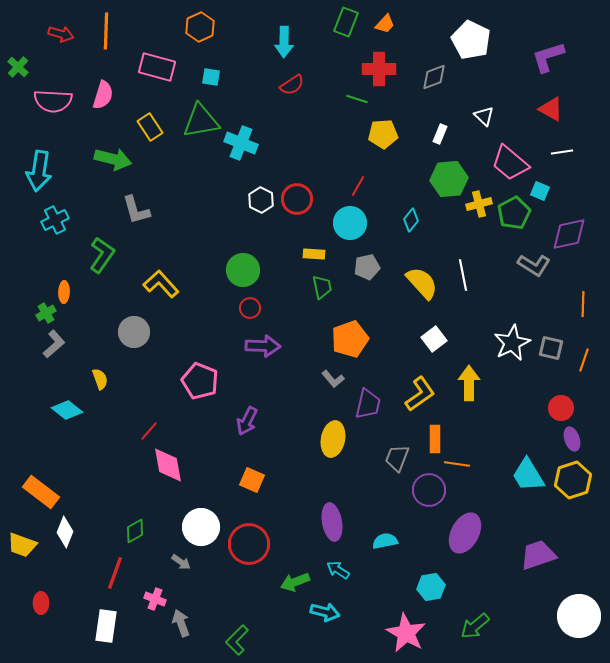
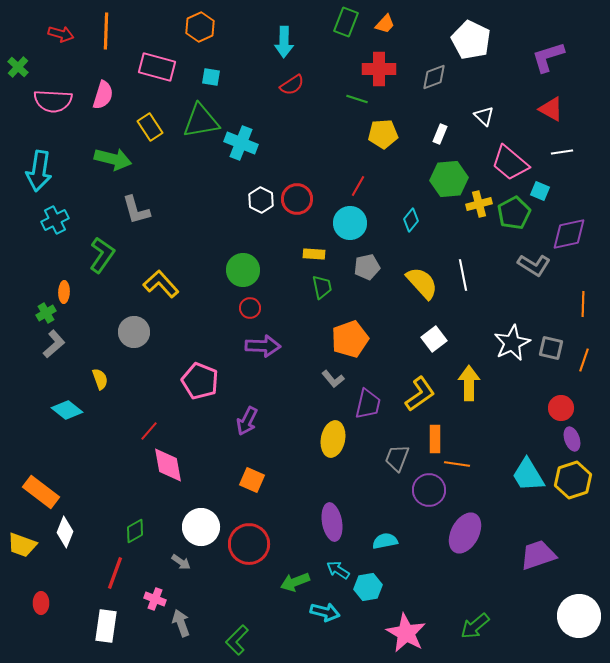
cyan hexagon at (431, 587): moved 63 px left
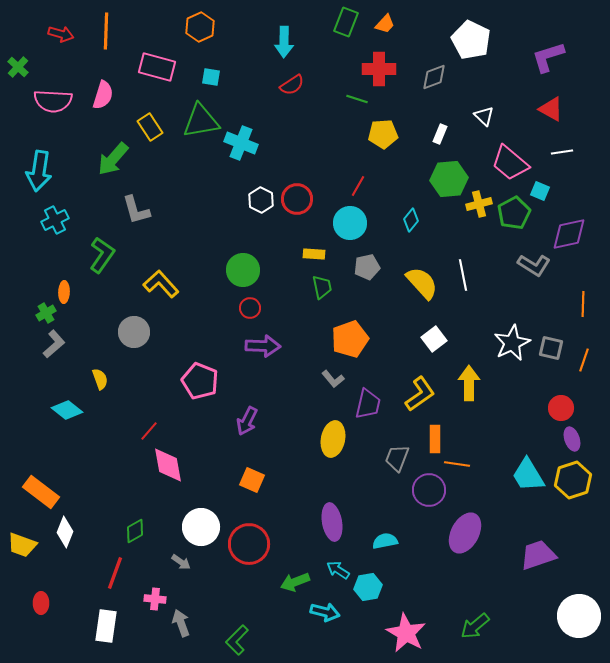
green arrow at (113, 159): rotated 117 degrees clockwise
pink cross at (155, 599): rotated 15 degrees counterclockwise
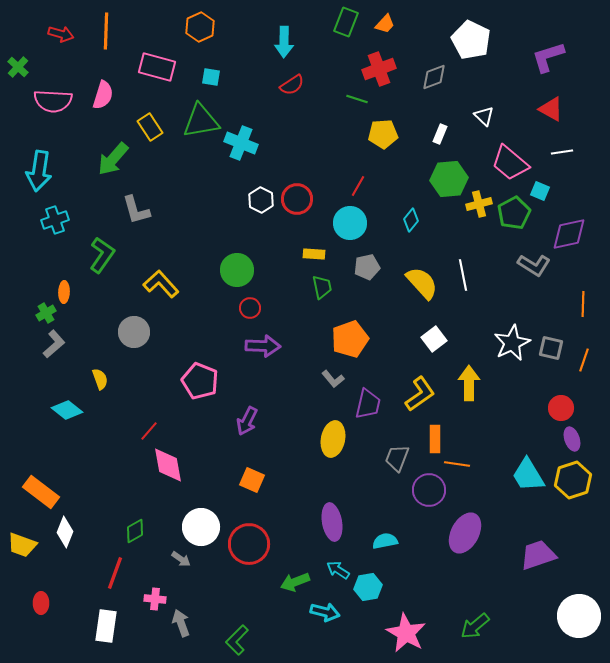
red cross at (379, 69): rotated 20 degrees counterclockwise
cyan cross at (55, 220): rotated 8 degrees clockwise
green circle at (243, 270): moved 6 px left
gray arrow at (181, 562): moved 3 px up
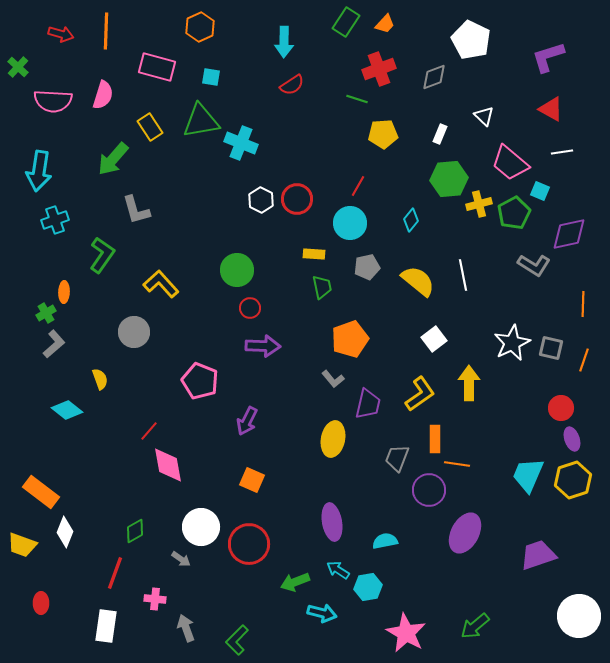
green rectangle at (346, 22): rotated 12 degrees clockwise
yellow semicircle at (422, 283): moved 4 px left, 2 px up; rotated 9 degrees counterclockwise
cyan trapezoid at (528, 475): rotated 54 degrees clockwise
cyan arrow at (325, 612): moved 3 px left, 1 px down
gray arrow at (181, 623): moved 5 px right, 5 px down
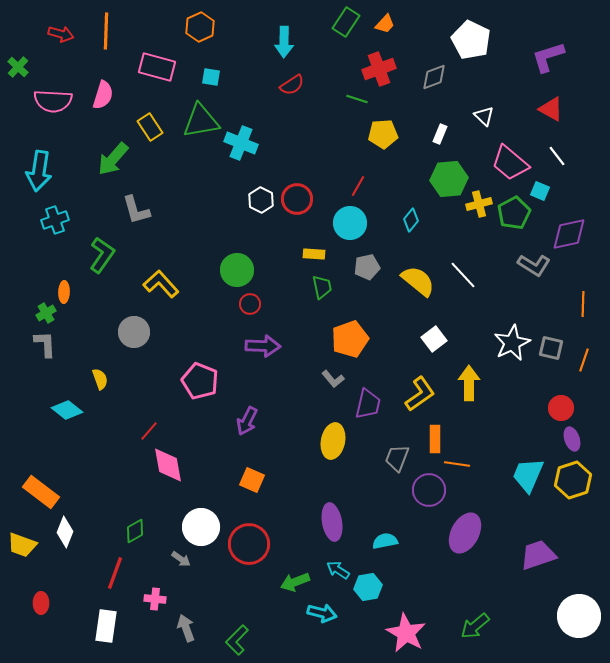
white line at (562, 152): moved 5 px left, 4 px down; rotated 60 degrees clockwise
white line at (463, 275): rotated 32 degrees counterclockwise
red circle at (250, 308): moved 4 px up
gray L-shape at (54, 344): moved 9 px left; rotated 52 degrees counterclockwise
yellow ellipse at (333, 439): moved 2 px down
